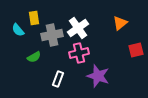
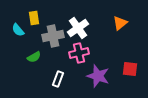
gray cross: moved 1 px right, 1 px down
red square: moved 6 px left, 19 px down; rotated 21 degrees clockwise
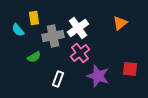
pink cross: moved 1 px right; rotated 24 degrees counterclockwise
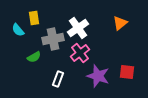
gray cross: moved 3 px down
red square: moved 3 px left, 3 px down
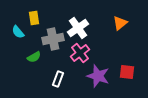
cyan semicircle: moved 2 px down
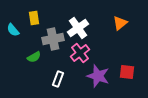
cyan semicircle: moved 5 px left, 2 px up
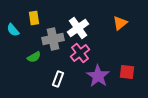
purple star: rotated 15 degrees clockwise
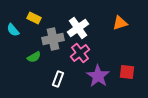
yellow rectangle: rotated 56 degrees counterclockwise
orange triangle: rotated 21 degrees clockwise
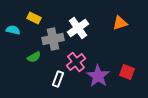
cyan semicircle: rotated 144 degrees clockwise
pink cross: moved 4 px left, 9 px down
red square: rotated 14 degrees clockwise
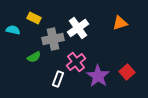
red square: rotated 28 degrees clockwise
